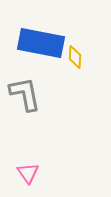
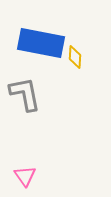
pink triangle: moved 3 px left, 3 px down
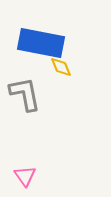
yellow diamond: moved 14 px left, 10 px down; rotated 25 degrees counterclockwise
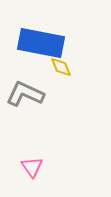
gray L-shape: rotated 54 degrees counterclockwise
pink triangle: moved 7 px right, 9 px up
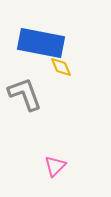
gray L-shape: rotated 45 degrees clockwise
pink triangle: moved 23 px right, 1 px up; rotated 20 degrees clockwise
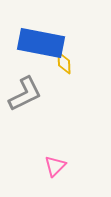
yellow diamond: moved 3 px right, 4 px up; rotated 20 degrees clockwise
gray L-shape: rotated 84 degrees clockwise
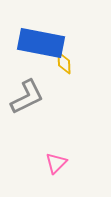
gray L-shape: moved 2 px right, 3 px down
pink triangle: moved 1 px right, 3 px up
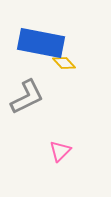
yellow diamond: rotated 40 degrees counterclockwise
pink triangle: moved 4 px right, 12 px up
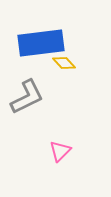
blue rectangle: rotated 18 degrees counterclockwise
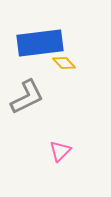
blue rectangle: moved 1 px left
